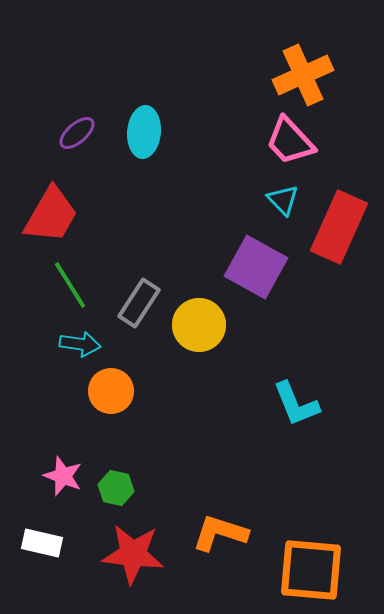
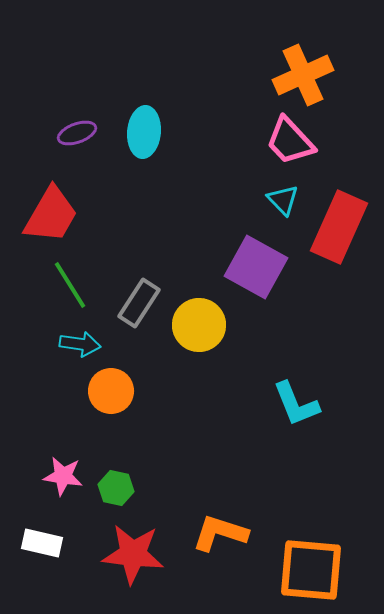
purple ellipse: rotated 21 degrees clockwise
pink star: rotated 12 degrees counterclockwise
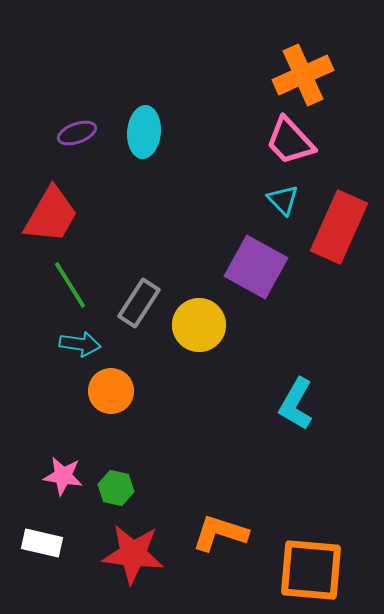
cyan L-shape: rotated 52 degrees clockwise
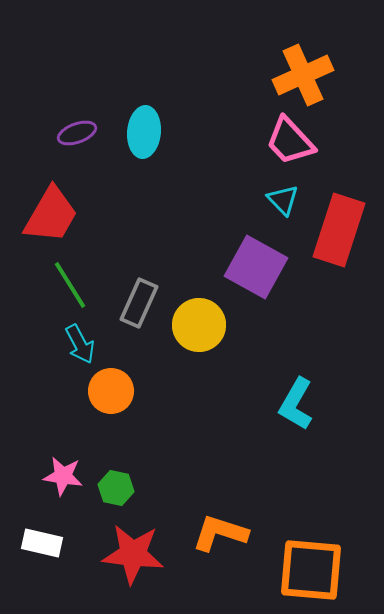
red rectangle: moved 3 px down; rotated 6 degrees counterclockwise
gray rectangle: rotated 9 degrees counterclockwise
cyan arrow: rotated 54 degrees clockwise
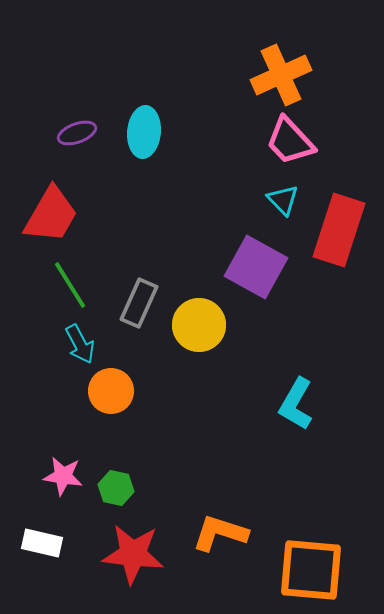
orange cross: moved 22 px left
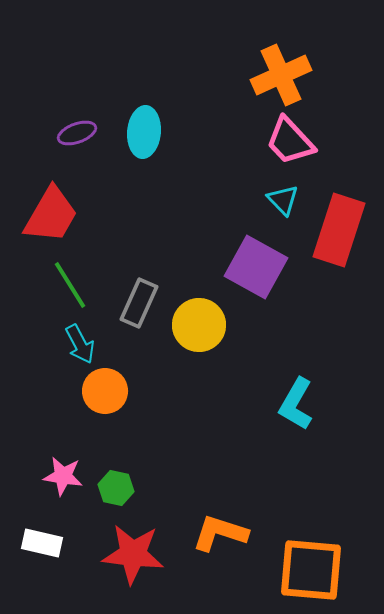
orange circle: moved 6 px left
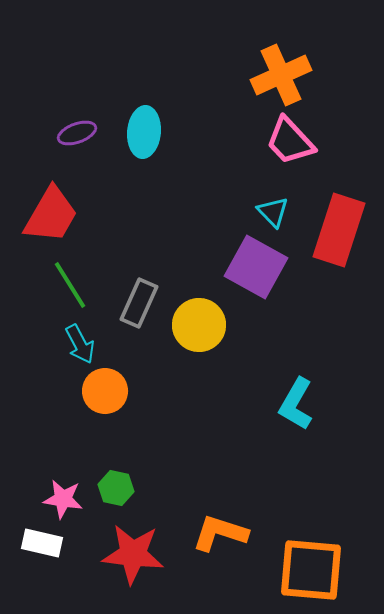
cyan triangle: moved 10 px left, 12 px down
pink star: moved 23 px down
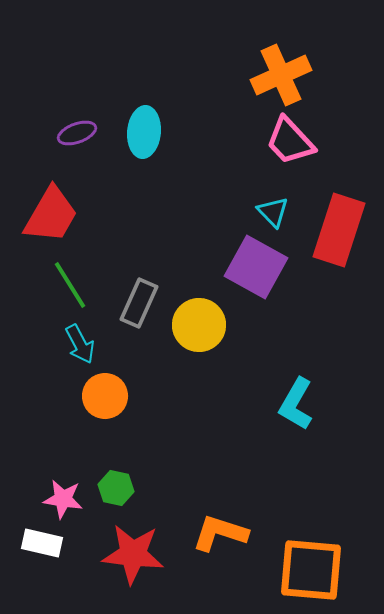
orange circle: moved 5 px down
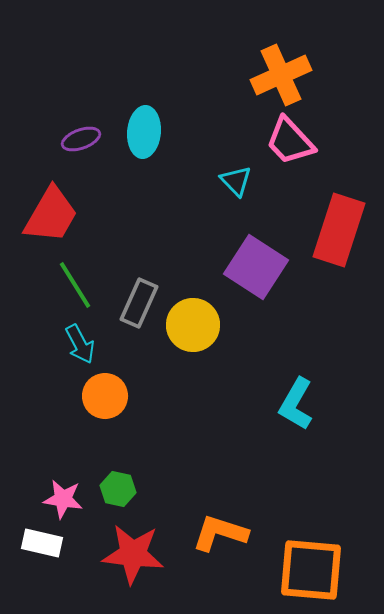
purple ellipse: moved 4 px right, 6 px down
cyan triangle: moved 37 px left, 31 px up
purple square: rotated 4 degrees clockwise
green line: moved 5 px right
yellow circle: moved 6 px left
green hexagon: moved 2 px right, 1 px down
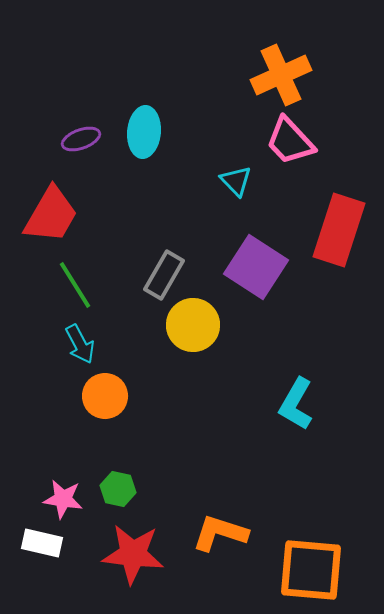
gray rectangle: moved 25 px right, 28 px up; rotated 6 degrees clockwise
